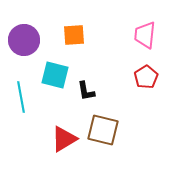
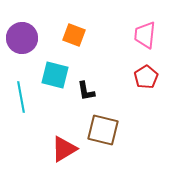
orange square: rotated 25 degrees clockwise
purple circle: moved 2 px left, 2 px up
red triangle: moved 10 px down
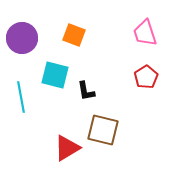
pink trapezoid: moved 2 px up; rotated 24 degrees counterclockwise
red triangle: moved 3 px right, 1 px up
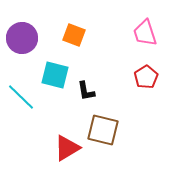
cyan line: rotated 36 degrees counterclockwise
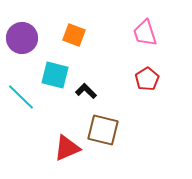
red pentagon: moved 1 px right, 2 px down
black L-shape: rotated 145 degrees clockwise
red triangle: rotated 8 degrees clockwise
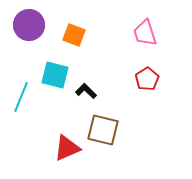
purple circle: moved 7 px right, 13 px up
cyan line: rotated 68 degrees clockwise
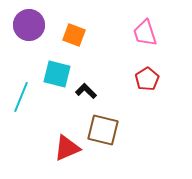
cyan square: moved 2 px right, 1 px up
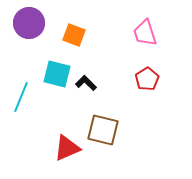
purple circle: moved 2 px up
black L-shape: moved 8 px up
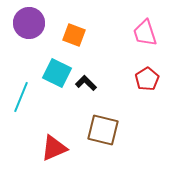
cyan square: moved 1 px up; rotated 12 degrees clockwise
red triangle: moved 13 px left
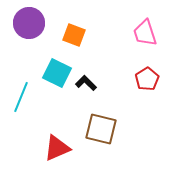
brown square: moved 2 px left, 1 px up
red triangle: moved 3 px right
